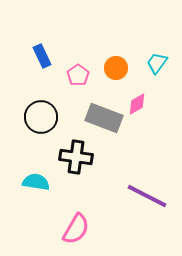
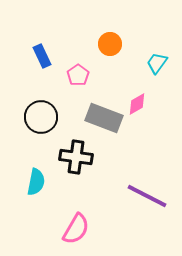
orange circle: moved 6 px left, 24 px up
cyan semicircle: rotated 92 degrees clockwise
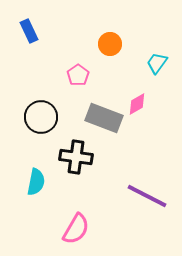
blue rectangle: moved 13 px left, 25 px up
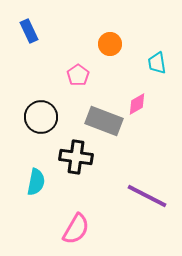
cyan trapezoid: rotated 45 degrees counterclockwise
gray rectangle: moved 3 px down
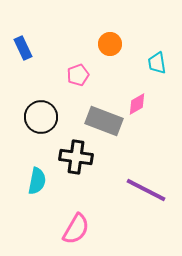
blue rectangle: moved 6 px left, 17 px down
pink pentagon: rotated 15 degrees clockwise
cyan semicircle: moved 1 px right, 1 px up
purple line: moved 1 px left, 6 px up
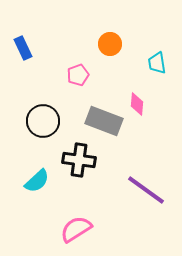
pink diamond: rotated 55 degrees counterclockwise
black circle: moved 2 px right, 4 px down
black cross: moved 3 px right, 3 px down
cyan semicircle: rotated 36 degrees clockwise
purple line: rotated 9 degrees clockwise
pink semicircle: rotated 152 degrees counterclockwise
